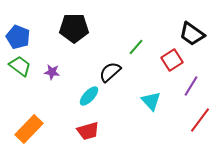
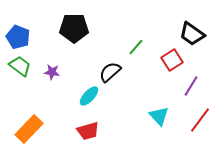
cyan triangle: moved 8 px right, 15 px down
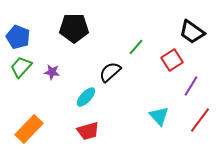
black trapezoid: moved 2 px up
green trapezoid: moved 1 px right, 1 px down; rotated 85 degrees counterclockwise
cyan ellipse: moved 3 px left, 1 px down
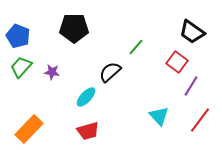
blue pentagon: moved 1 px up
red square: moved 5 px right, 2 px down; rotated 20 degrees counterclockwise
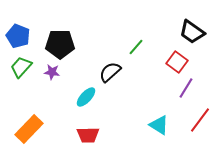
black pentagon: moved 14 px left, 16 px down
purple line: moved 5 px left, 2 px down
cyan triangle: moved 9 px down; rotated 15 degrees counterclockwise
red trapezoid: moved 4 px down; rotated 15 degrees clockwise
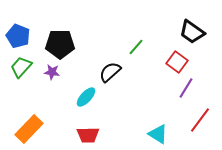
cyan triangle: moved 1 px left, 9 px down
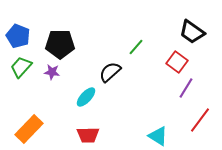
cyan triangle: moved 2 px down
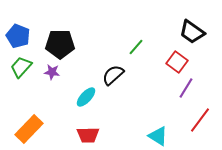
black semicircle: moved 3 px right, 3 px down
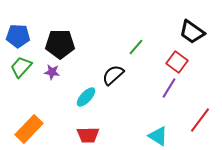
blue pentagon: rotated 20 degrees counterclockwise
purple line: moved 17 px left
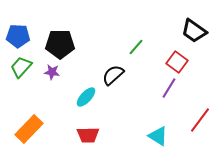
black trapezoid: moved 2 px right, 1 px up
